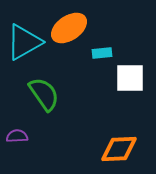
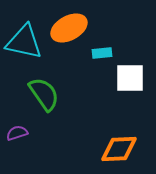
orange ellipse: rotated 6 degrees clockwise
cyan triangle: rotated 42 degrees clockwise
purple semicircle: moved 3 px up; rotated 15 degrees counterclockwise
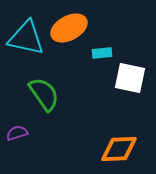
cyan triangle: moved 2 px right, 4 px up
white square: rotated 12 degrees clockwise
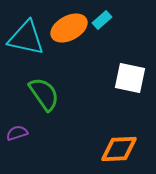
cyan rectangle: moved 33 px up; rotated 36 degrees counterclockwise
